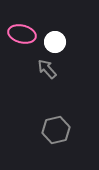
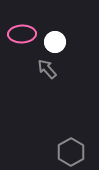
pink ellipse: rotated 16 degrees counterclockwise
gray hexagon: moved 15 px right, 22 px down; rotated 16 degrees counterclockwise
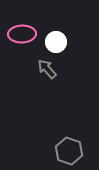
white circle: moved 1 px right
gray hexagon: moved 2 px left, 1 px up; rotated 12 degrees counterclockwise
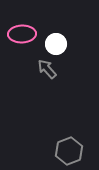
white circle: moved 2 px down
gray hexagon: rotated 20 degrees clockwise
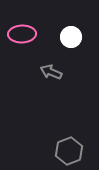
white circle: moved 15 px right, 7 px up
gray arrow: moved 4 px right, 3 px down; rotated 25 degrees counterclockwise
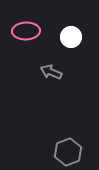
pink ellipse: moved 4 px right, 3 px up
gray hexagon: moved 1 px left, 1 px down
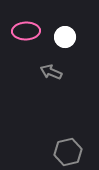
white circle: moved 6 px left
gray hexagon: rotated 8 degrees clockwise
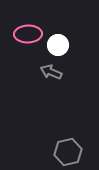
pink ellipse: moved 2 px right, 3 px down
white circle: moved 7 px left, 8 px down
